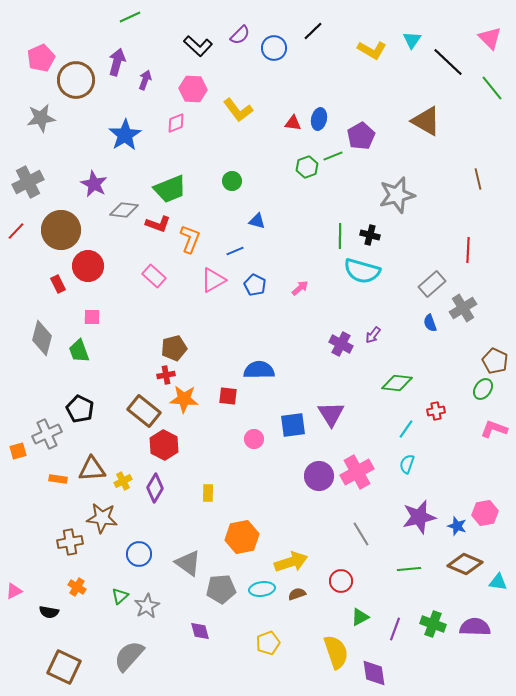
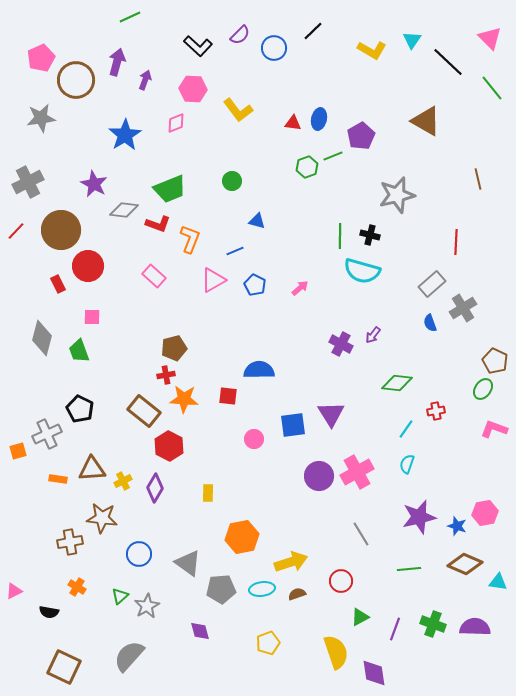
red line at (468, 250): moved 12 px left, 8 px up
red hexagon at (164, 445): moved 5 px right, 1 px down
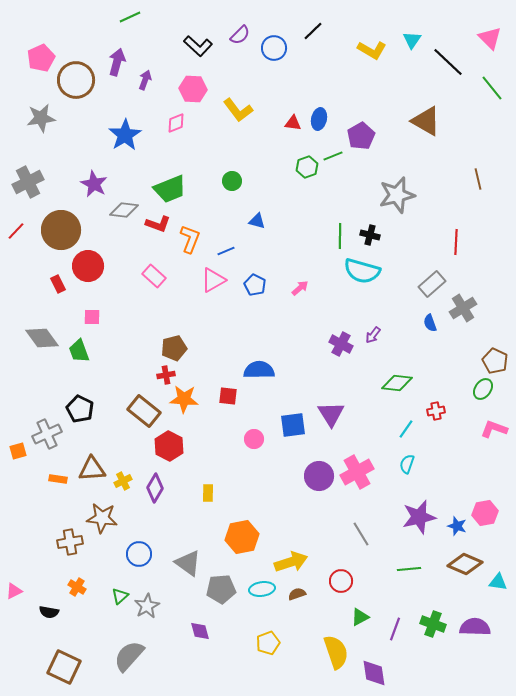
blue line at (235, 251): moved 9 px left
gray diamond at (42, 338): rotated 52 degrees counterclockwise
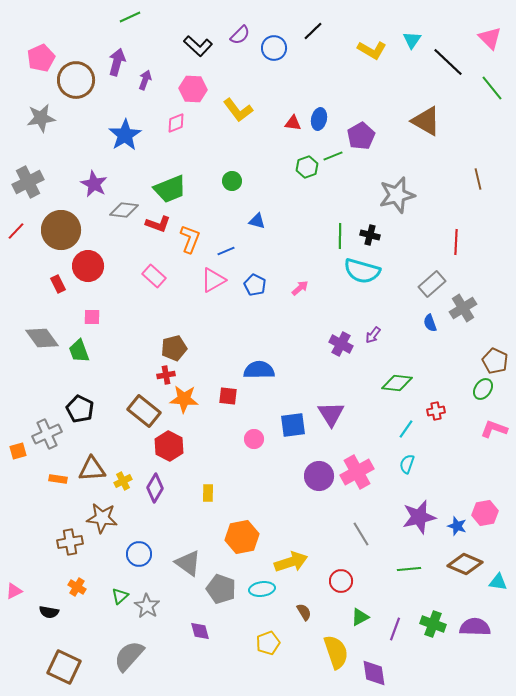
gray pentagon at (221, 589): rotated 24 degrees clockwise
brown semicircle at (297, 594): moved 7 px right, 18 px down; rotated 78 degrees clockwise
gray star at (147, 606): rotated 10 degrees counterclockwise
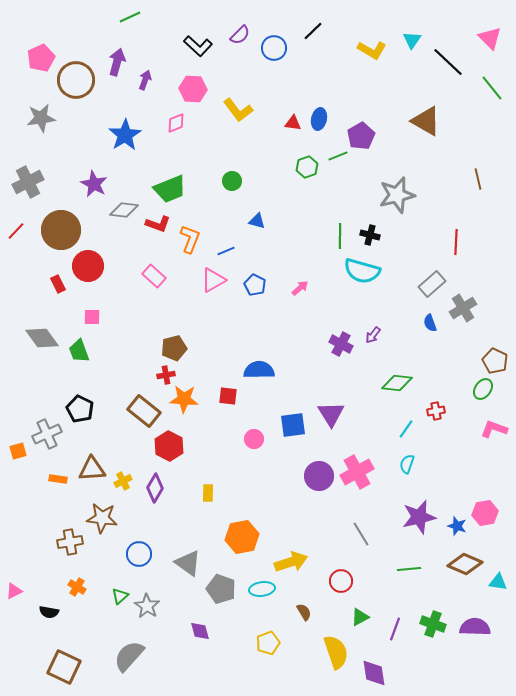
green line at (333, 156): moved 5 px right
